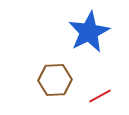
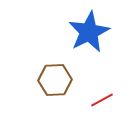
red line: moved 2 px right, 4 px down
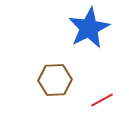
blue star: moved 4 px up
